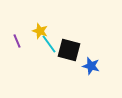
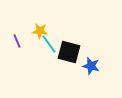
yellow star: rotated 14 degrees counterclockwise
black square: moved 2 px down
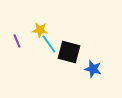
yellow star: moved 1 px up
blue star: moved 2 px right, 3 px down
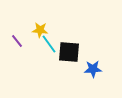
purple line: rotated 16 degrees counterclockwise
black square: rotated 10 degrees counterclockwise
blue star: rotated 18 degrees counterclockwise
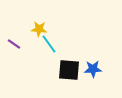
yellow star: moved 1 px left, 1 px up
purple line: moved 3 px left, 3 px down; rotated 16 degrees counterclockwise
black square: moved 18 px down
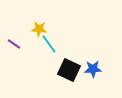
black square: rotated 20 degrees clockwise
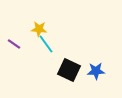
cyan line: moved 3 px left
blue star: moved 3 px right, 2 px down
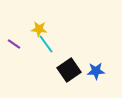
black square: rotated 30 degrees clockwise
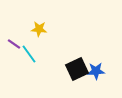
cyan line: moved 17 px left, 10 px down
black square: moved 8 px right, 1 px up; rotated 10 degrees clockwise
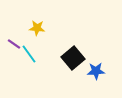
yellow star: moved 2 px left, 1 px up
black square: moved 4 px left, 11 px up; rotated 15 degrees counterclockwise
